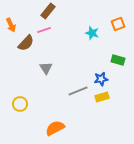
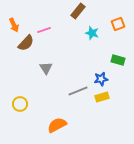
brown rectangle: moved 30 px right
orange arrow: moved 3 px right
orange semicircle: moved 2 px right, 3 px up
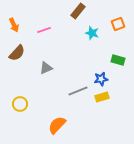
brown semicircle: moved 9 px left, 10 px down
gray triangle: rotated 40 degrees clockwise
orange semicircle: rotated 18 degrees counterclockwise
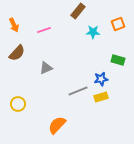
cyan star: moved 1 px right, 1 px up; rotated 16 degrees counterclockwise
yellow rectangle: moved 1 px left
yellow circle: moved 2 px left
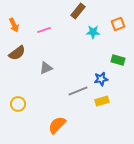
brown semicircle: rotated 12 degrees clockwise
yellow rectangle: moved 1 px right, 4 px down
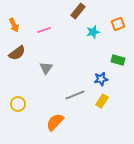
cyan star: rotated 16 degrees counterclockwise
gray triangle: rotated 32 degrees counterclockwise
gray line: moved 3 px left, 4 px down
yellow rectangle: rotated 40 degrees counterclockwise
orange semicircle: moved 2 px left, 3 px up
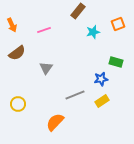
orange arrow: moved 2 px left
green rectangle: moved 2 px left, 2 px down
yellow rectangle: rotated 24 degrees clockwise
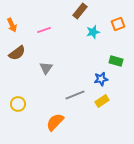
brown rectangle: moved 2 px right
green rectangle: moved 1 px up
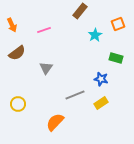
cyan star: moved 2 px right, 3 px down; rotated 16 degrees counterclockwise
green rectangle: moved 3 px up
blue star: rotated 24 degrees clockwise
yellow rectangle: moved 1 px left, 2 px down
